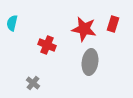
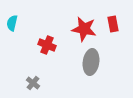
red rectangle: rotated 28 degrees counterclockwise
gray ellipse: moved 1 px right
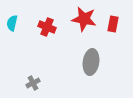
red rectangle: rotated 21 degrees clockwise
red star: moved 10 px up
red cross: moved 18 px up
gray cross: rotated 24 degrees clockwise
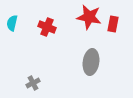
red star: moved 5 px right, 2 px up
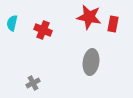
red cross: moved 4 px left, 3 px down
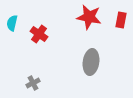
red rectangle: moved 8 px right, 4 px up
red cross: moved 4 px left, 4 px down; rotated 12 degrees clockwise
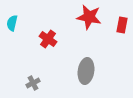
red rectangle: moved 1 px right, 5 px down
red cross: moved 9 px right, 5 px down
gray ellipse: moved 5 px left, 9 px down
